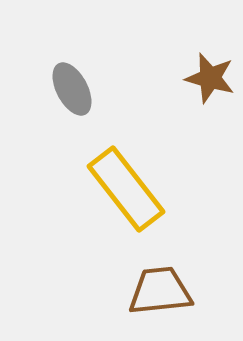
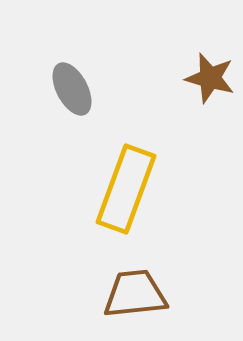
yellow rectangle: rotated 58 degrees clockwise
brown trapezoid: moved 25 px left, 3 px down
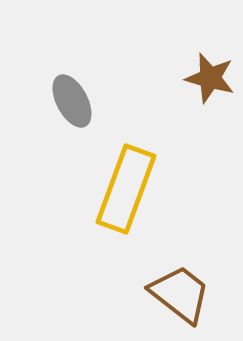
gray ellipse: moved 12 px down
brown trapezoid: moved 45 px right; rotated 44 degrees clockwise
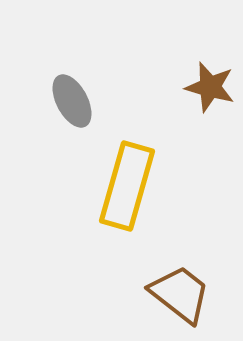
brown star: moved 9 px down
yellow rectangle: moved 1 px right, 3 px up; rotated 4 degrees counterclockwise
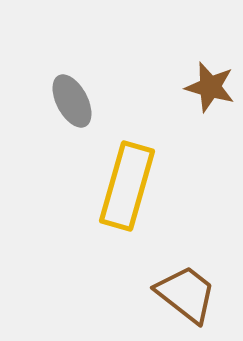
brown trapezoid: moved 6 px right
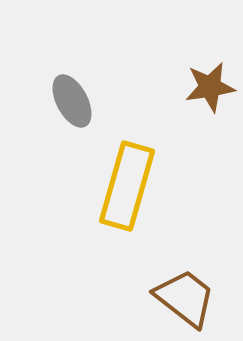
brown star: rotated 24 degrees counterclockwise
brown trapezoid: moved 1 px left, 4 px down
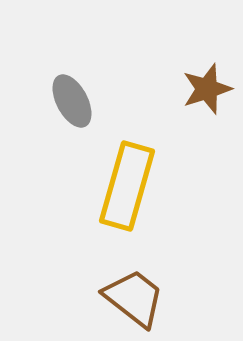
brown star: moved 3 px left, 2 px down; rotated 9 degrees counterclockwise
brown trapezoid: moved 51 px left
